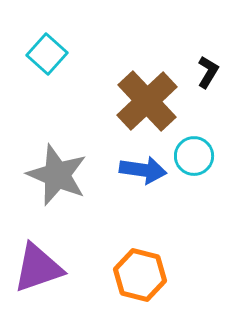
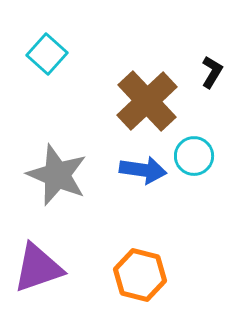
black L-shape: moved 4 px right
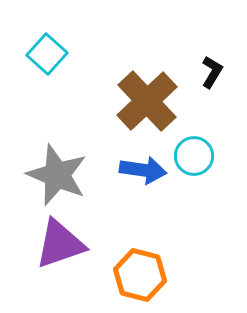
purple triangle: moved 22 px right, 24 px up
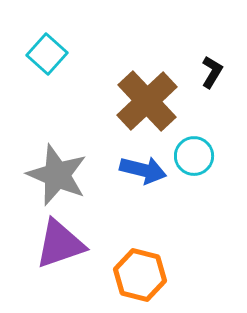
blue arrow: rotated 6 degrees clockwise
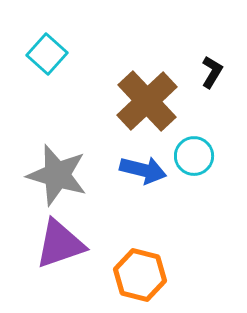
gray star: rotated 6 degrees counterclockwise
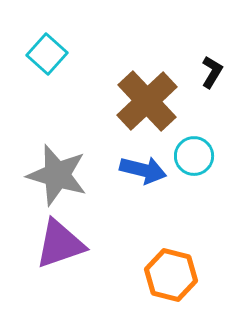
orange hexagon: moved 31 px right
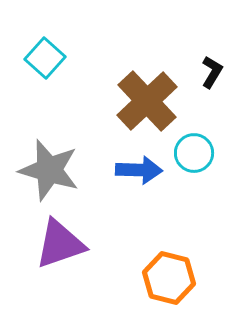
cyan square: moved 2 px left, 4 px down
cyan circle: moved 3 px up
blue arrow: moved 4 px left; rotated 12 degrees counterclockwise
gray star: moved 8 px left, 5 px up
orange hexagon: moved 2 px left, 3 px down
